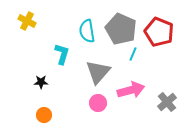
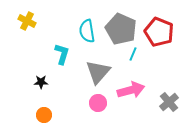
gray cross: moved 2 px right
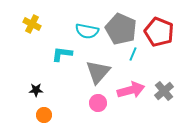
yellow cross: moved 5 px right, 3 px down
cyan semicircle: rotated 70 degrees counterclockwise
cyan L-shape: rotated 100 degrees counterclockwise
black star: moved 5 px left, 8 px down
gray cross: moved 5 px left, 11 px up
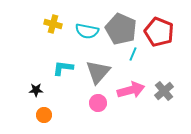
yellow cross: moved 21 px right; rotated 12 degrees counterclockwise
cyan L-shape: moved 1 px right, 14 px down
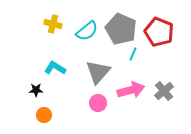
cyan semicircle: rotated 50 degrees counterclockwise
cyan L-shape: moved 8 px left; rotated 25 degrees clockwise
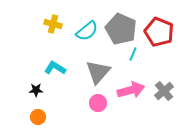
orange circle: moved 6 px left, 2 px down
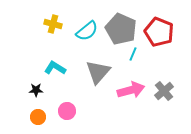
pink circle: moved 31 px left, 8 px down
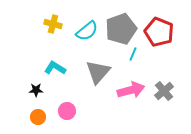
gray pentagon: rotated 28 degrees clockwise
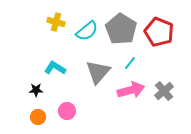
yellow cross: moved 3 px right, 2 px up
gray pentagon: rotated 20 degrees counterclockwise
cyan line: moved 3 px left, 9 px down; rotated 16 degrees clockwise
